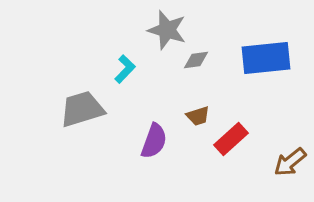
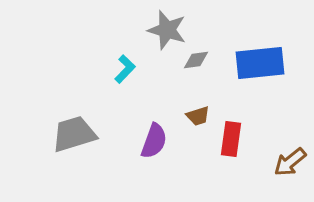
blue rectangle: moved 6 px left, 5 px down
gray trapezoid: moved 8 px left, 25 px down
red rectangle: rotated 40 degrees counterclockwise
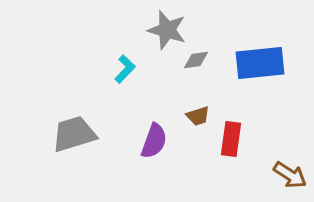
brown arrow: moved 13 px down; rotated 108 degrees counterclockwise
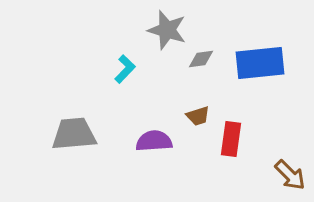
gray diamond: moved 5 px right, 1 px up
gray trapezoid: rotated 12 degrees clockwise
purple semicircle: rotated 114 degrees counterclockwise
brown arrow: rotated 12 degrees clockwise
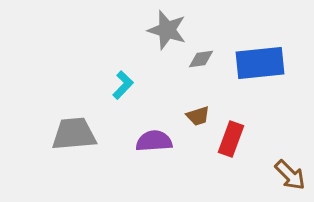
cyan L-shape: moved 2 px left, 16 px down
red rectangle: rotated 12 degrees clockwise
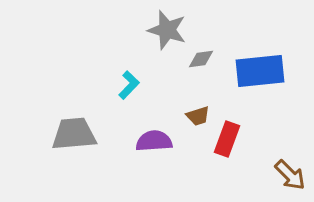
blue rectangle: moved 8 px down
cyan L-shape: moved 6 px right
red rectangle: moved 4 px left
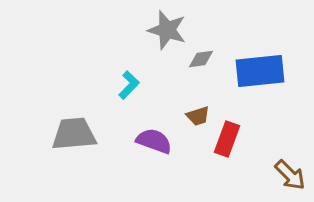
purple semicircle: rotated 24 degrees clockwise
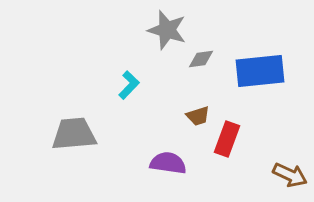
purple semicircle: moved 14 px right, 22 px down; rotated 12 degrees counterclockwise
brown arrow: rotated 20 degrees counterclockwise
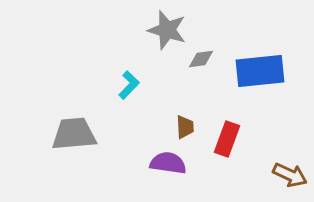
brown trapezoid: moved 13 px left, 11 px down; rotated 75 degrees counterclockwise
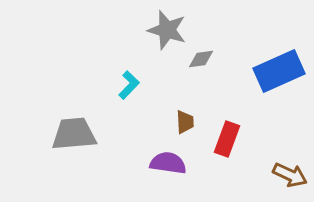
blue rectangle: moved 19 px right; rotated 18 degrees counterclockwise
brown trapezoid: moved 5 px up
